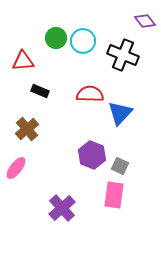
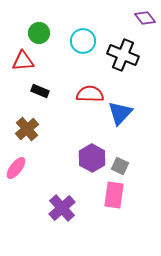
purple diamond: moved 3 px up
green circle: moved 17 px left, 5 px up
purple hexagon: moved 3 px down; rotated 8 degrees clockwise
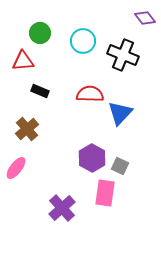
green circle: moved 1 px right
pink rectangle: moved 9 px left, 2 px up
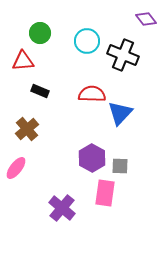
purple diamond: moved 1 px right, 1 px down
cyan circle: moved 4 px right
red semicircle: moved 2 px right
gray square: rotated 24 degrees counterclockwise
purple cross: rotated 8 degrees counterclockwise
